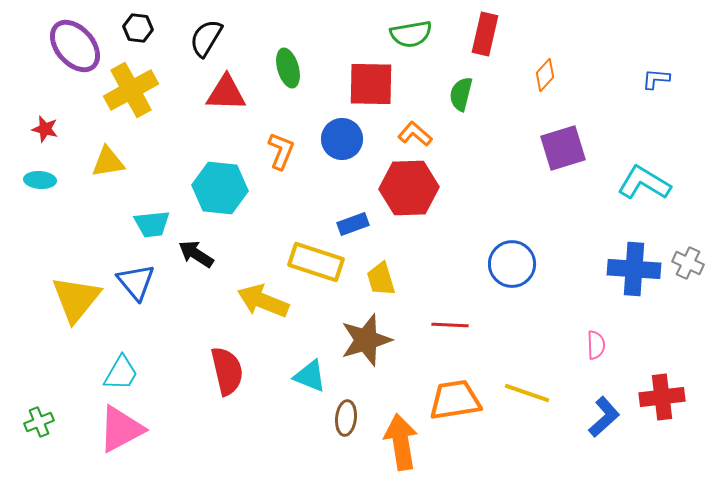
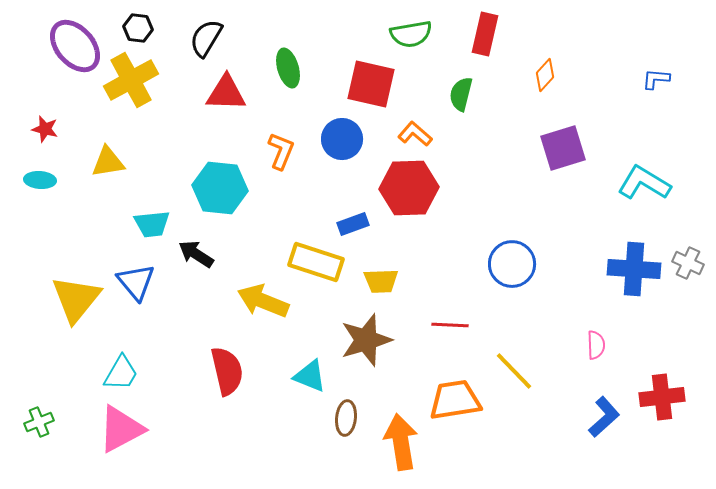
red square at (371, 84): rotated 12 degrees clockwise
yellow cross at (131, 90): moved 10 px up
yellow trapezoid at (381, 279): moved 2 px down; rotated 75 degrees counterclockwise
yellow line at (527, 393): moved 13 px left, 22 px up; rotated 27 degrees clockwise
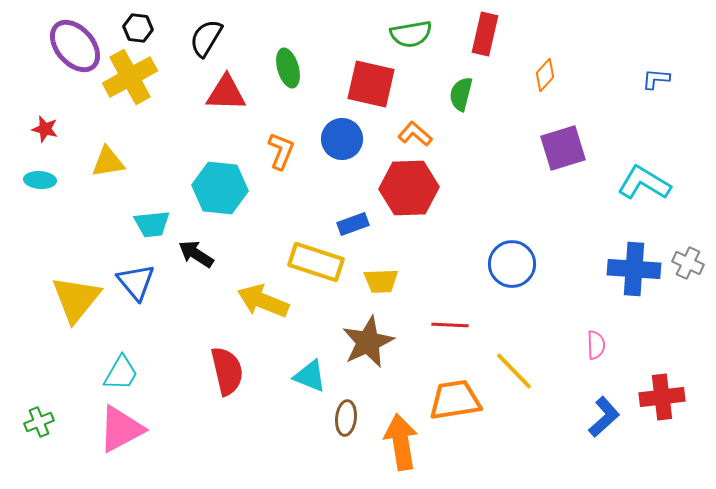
yellow cross at (131, 80): moved 1 px left, 3 px up
brown star at (366, 340): moved 2 px right, 2 px down; rotated 8 degrees counterclockwise
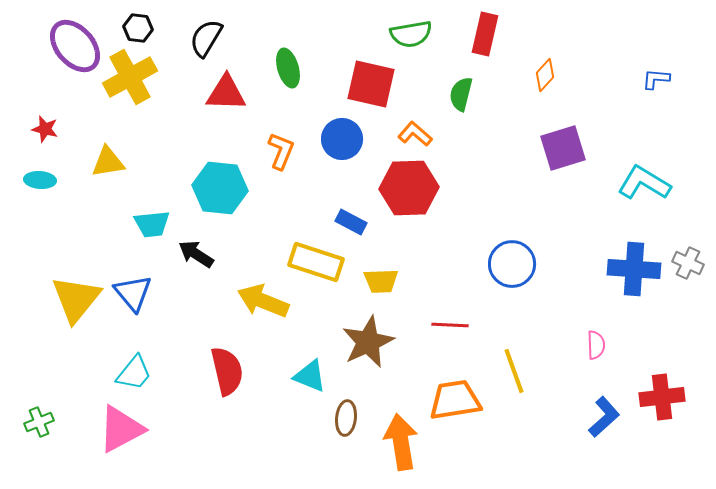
blue rectangle at (353, 224): moved 2 px left, 2 px up; rotated 48 degrees clockwise
blue triangle at (136, 282): moved 3 px left, 11 px down
yellow line at (514, 371): rotated 24 degrees clockwise
cyan trapezoid at (121, 373): moved 13 px right; rotated 9 degrees clockwise
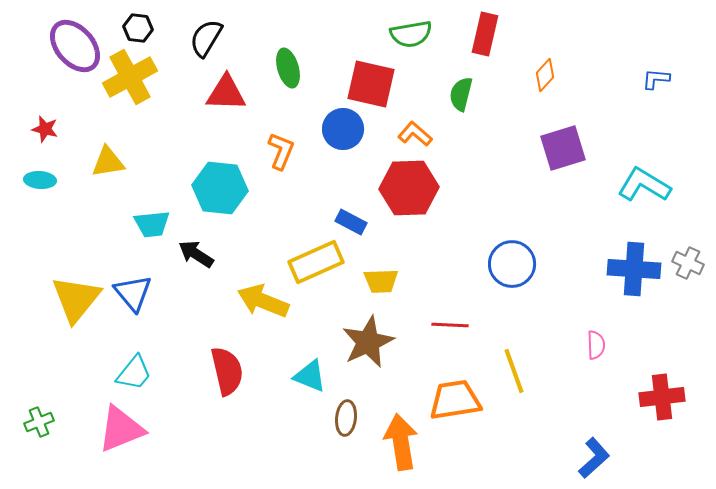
blue circle at (342, 139): moved 1 px right, 10 px up
cyan L-shape at (644, 183): moved 2 px down
yellow rectangle at (316, 262): rotated 42 degrees counterclockwise
blue L-shape at (604, 417): moved 10 px left, 41 px down
pink triangle at (121, 429): rotated 6 degrees clockwise
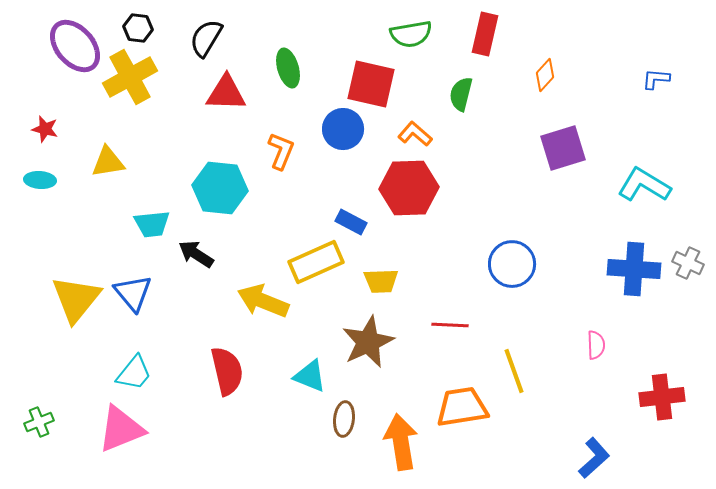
orange trapezoid at (455, 400): moved 7 px right, 7 px down
brown ellipse at (346, 418): moved 2 px left, 1 px down
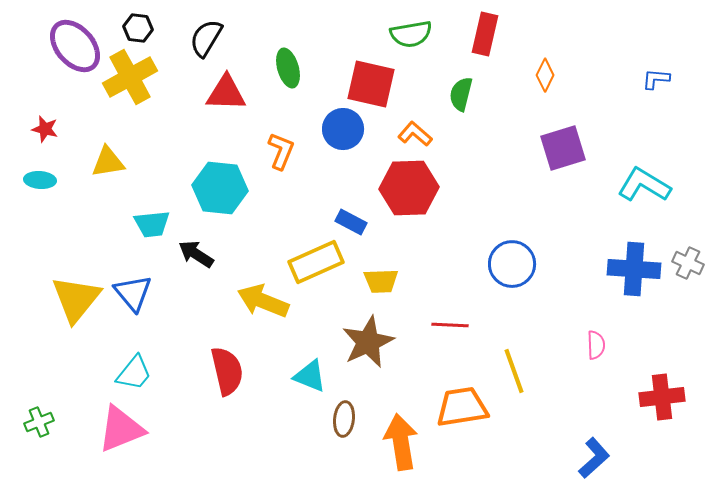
orange diamond at (545, 75): rotated 16 degrees counterclockwise
